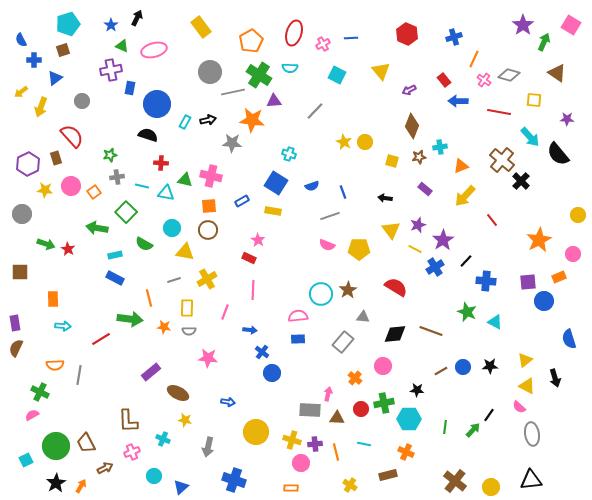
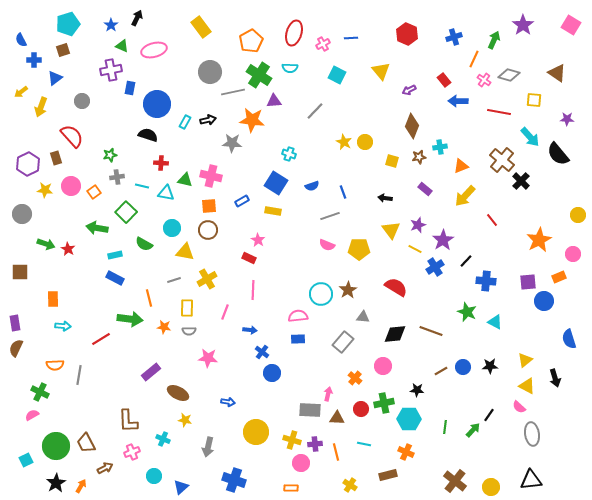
green arrow at (544, 42): moved 50 px left, 2 px up
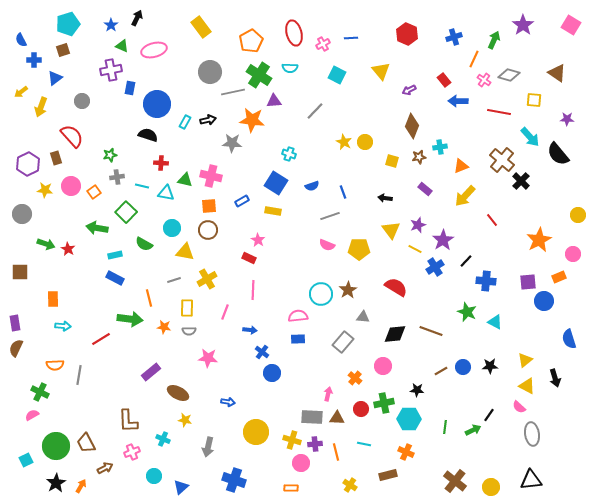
red ellipse at (294, 33): rotated 30 degrees counterclockwise
gray rectangle at (310, 410): moved 2 px right, 7 px down
green arrow at (473, 430): rotated 21 degrees clockwise
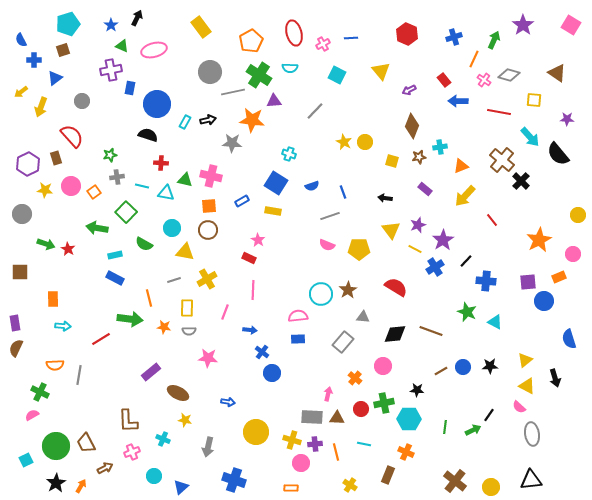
brown rectangle at (388, 475): rotated 54 degrees counterclockwise
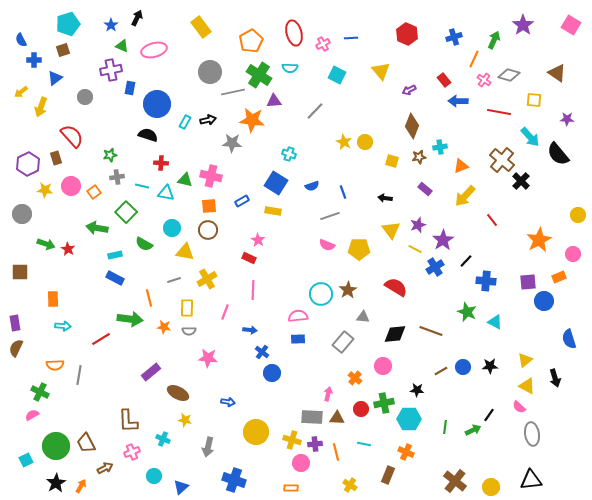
gray circle at (82, 101): moved 3 px right, 4 px up
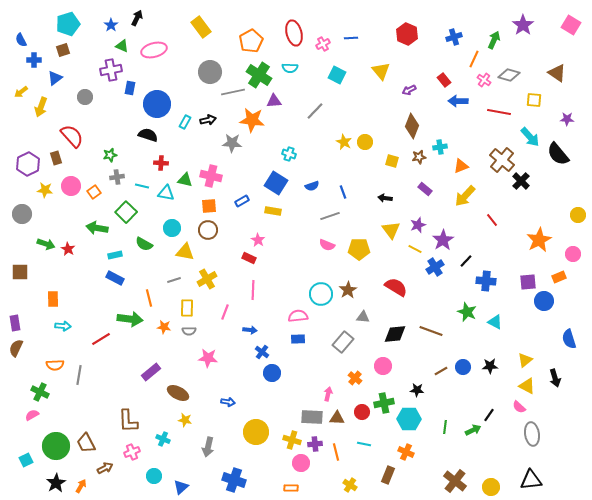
red circle at (361, 409): moved 1 px right, 3 px down
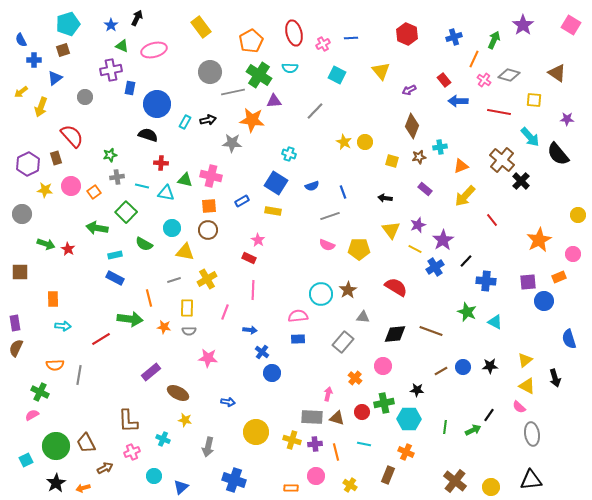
brown triangle at (337, 418): rotated 14 degrees clockwise
pink circle at (301, 463): moved 15 px right, 13 px down
orange arrow at (81, 486): moved 2 px right, 2 px down; rotated 136 degrees counterclockwise
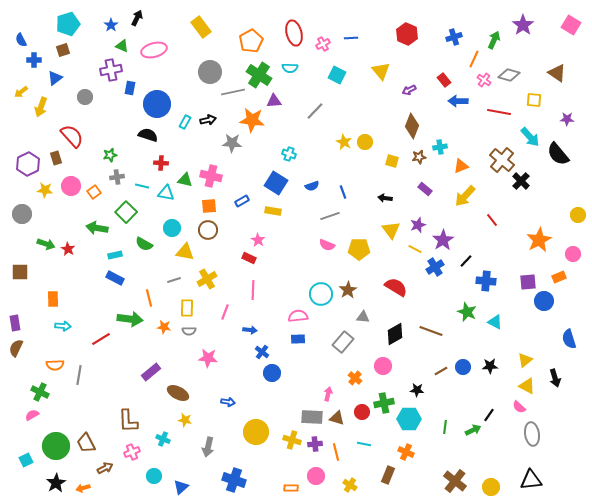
black diamond at (395, 334): rotated 25 degrees counterclockwise
